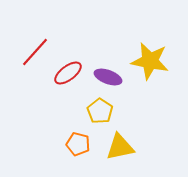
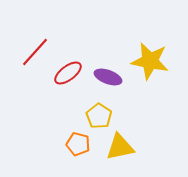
yellow pentagon: moved 1 px left, 5 px down
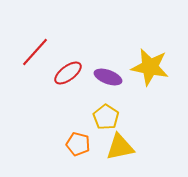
yellow star: moved 6 px down
yellow pentagon: moved 7 px right, 1 px down
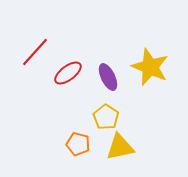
yellow star: rotated 12 degrees clockwise
purple ellipse: rotated 44 degrees clockwise
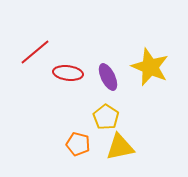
red line: rotated 8 degrees clockwise
red ellipse: rotated 44 degrees clockwise
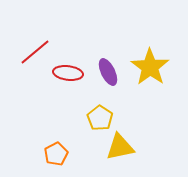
yellow star: rotated 12 degrees clockwise
purple ellipse: moved 5 px up
yellow pentagon: moved 6 px left, 1 px down
orange pentagon: moved 22 px left, 10 px down; rotated 30 degrees clockwise
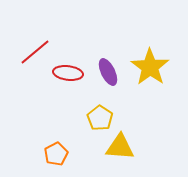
yellow triangle: rotated 16 degrees clockwise
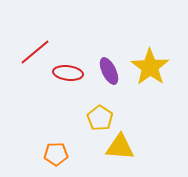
purple ellipse: moved 1 px right, 1 px up
orange pentagon: rotated 25 degrees clockwise
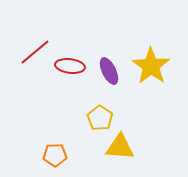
yellow star: moved 1 px right, 1 px up
red ellipse: moved 2 px right, 7 px up
orange pentagon: moved 1 px left, 1 px down
